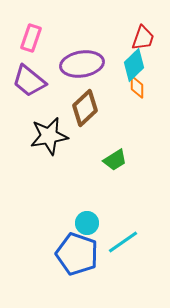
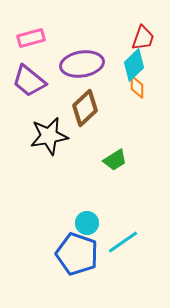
pink rectangle: rotated 56 degrees clockwise
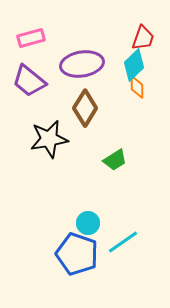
brown diamond: rotated 15 degrees counterclockwise
black star: moved 3 px down
cyan circle: moved 1 px right
